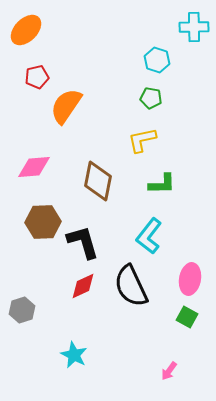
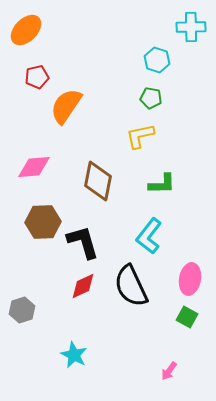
cyan cross: moved 3 px left
yellow L-shape: moved 2 px left, 4 px up
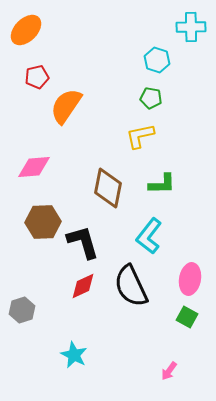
brown diamond: moved 10 px right, 7 px down
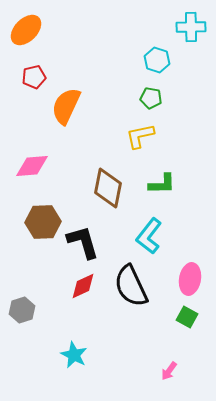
red pentagon: moved 3 px left
orange semicircle: rotated 9 degrees counterclockwise
pink diamond: moved 2 px left, 1 px up
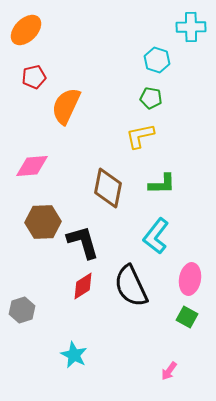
cyan L-shape: moved 7 px right
red diamond: rotated 8 degrees counterclockwise
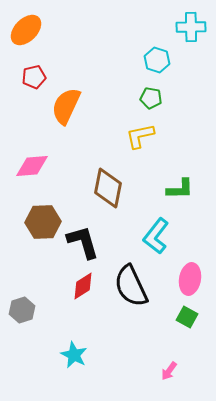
green L-shape: moved 18 px right, 5 px down
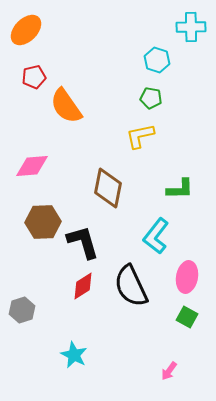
orange semicircle: rotated 60 degrees counterclockwise
pink ellipse: moved 3 px left, 2 px up
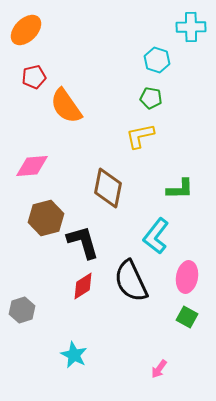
brown hexagon: moved 3 px right, 4 px up; rotated 12 degrees counterclockwise
black semicircle: moved 5 px up
pink arrow: moved 10 px left, 2 px up
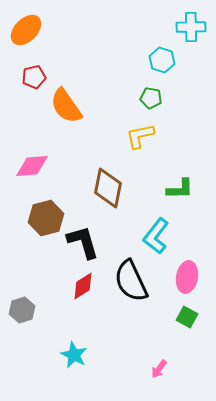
cyan hexagon: moved 5 px right
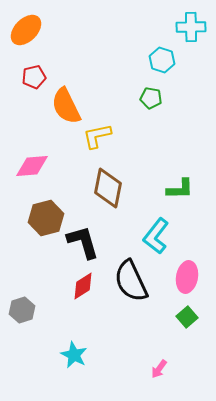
orange semicircle: rotated 9 degrees clockwise
yellow L-shape: moved 43 px left
green square: rotated 20 degrees clockwise
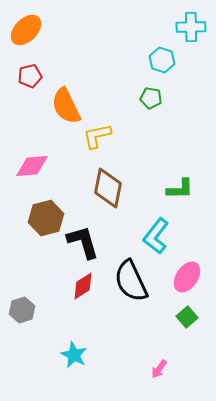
red pentagon: moved 4 px left, 1 px up
pink ellipse: rotated 24 degrees clockwise
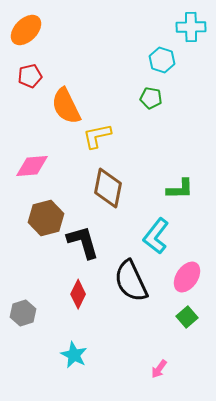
red diamond: moved 5 px left, 8 px down; rotated 32 degrees counterclockwise
gray hexagon: moved 1 px right, 3 px down
